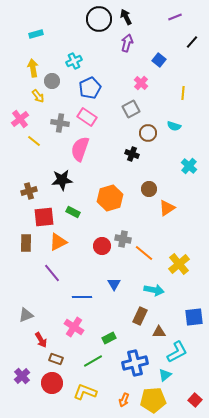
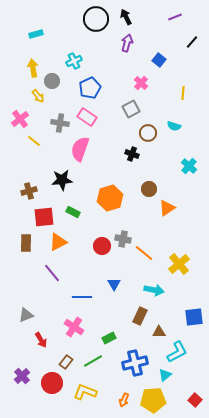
black circle at (99, 19): moved 3 px left
brown rectangle at (56, 359): moved 10 px right, 3 px down; rotated 72 degrees counterclockwise
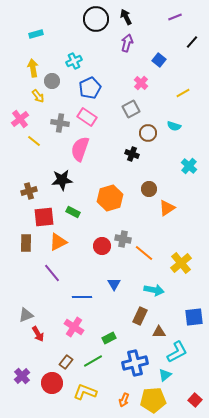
yellow line at (183, 93): rotated 56 degrees clockwise
yellow cross at (179, 264): moved 2 px right, 1 px up
red arrow at (41, 340): moved 3 px left, 6 px up
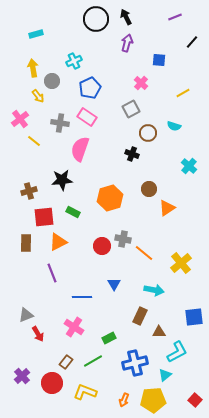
blue square at (159, 60): rotated 32 degrees counterclockwise
purple line at (52, 273): rotated 18 degrees clockwise
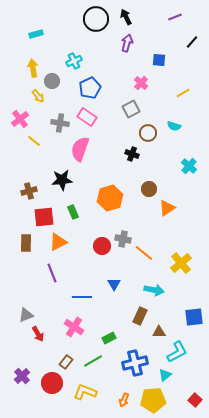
green rectangle at (73, 212): rotated 40 degrees clockwise
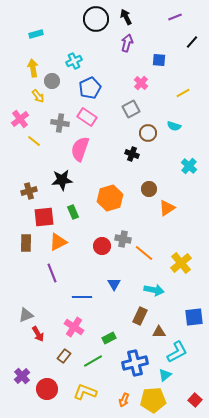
brown rectangle at (66, 362): moved 2 px left, 6 px up
red circle at (52, 383): moved 5 px left, 6 px down
